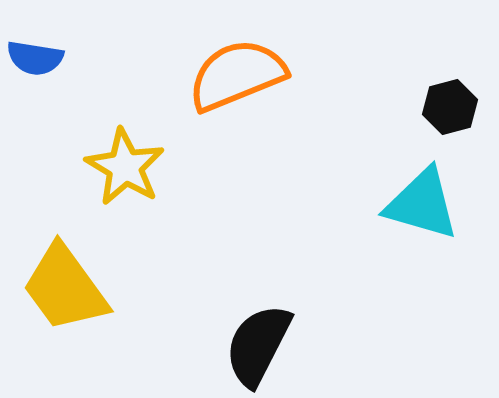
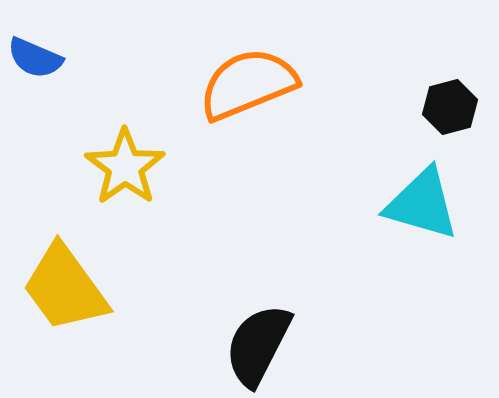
blue semicircle: rotated 14 degrees clockwise
orange semicircle: moved 11 px right, 9 px down
yellow star: rotated 6 degrees clockwise
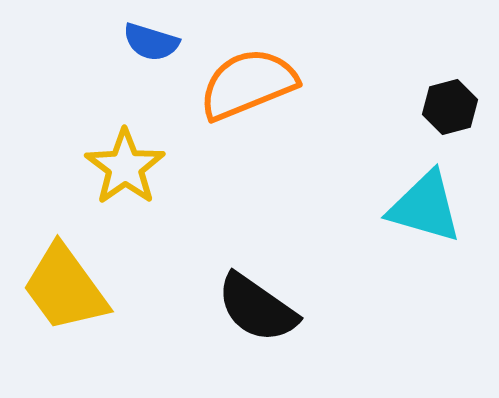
blue semicircle: moved 116 px right, 16 px up; rotated 6 degrees counterclockwise
cyan triangle: moved 3 px right, 3 px down
black semicircle: moved 1 px left, 37 px up; rotated 82 degrees counterclockwise
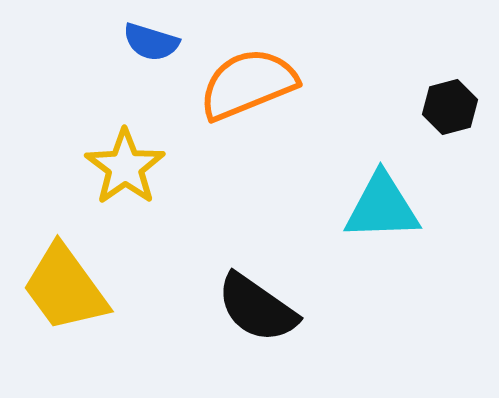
cyan triangle: moved 43 px left; rotated 18 degrees counterclockwise
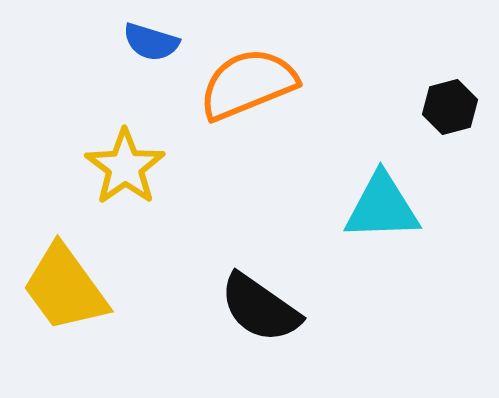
black semicircle: moved 3 px right
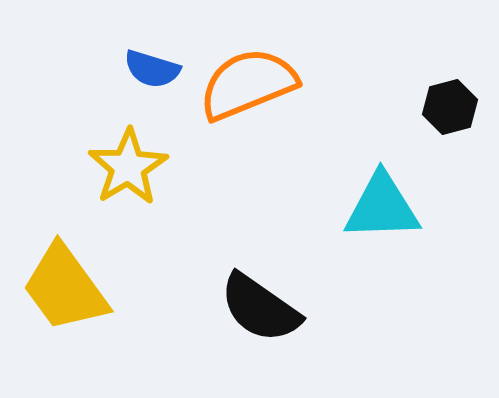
blue semicircle: moved 1 px right, 27 px down
yellow star: moved 3 px right; rotated 4 degrees clockwise
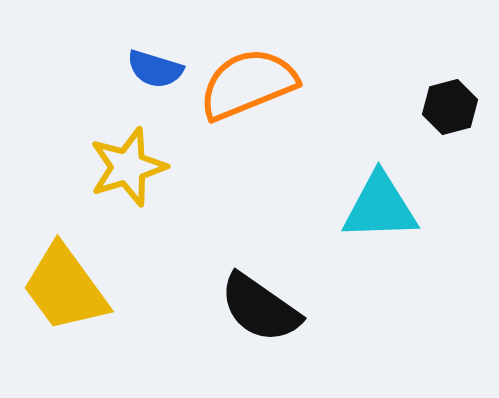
blue semicircle: moved 3 px right
yellow star: rotated 14 degrees clockwise
cyan triangle: moved 2 px left
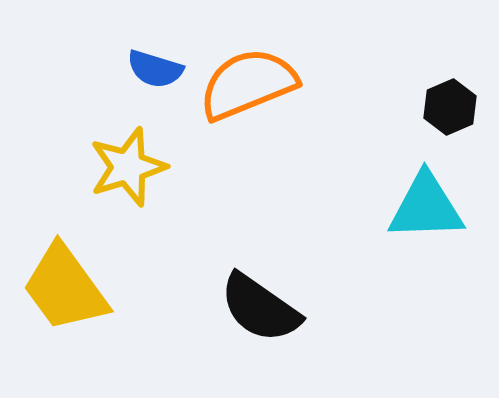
black hexagon: rotated 8 degrees counterclockwise
cyan triangle: moved 46 px right
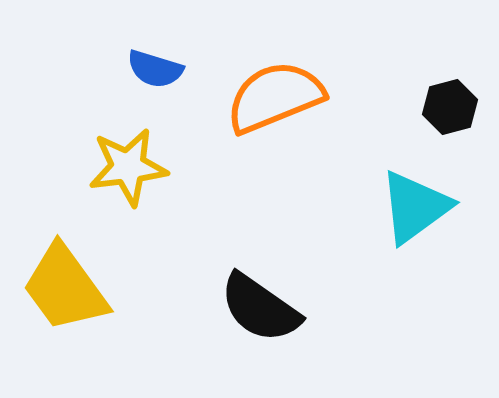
orange semicircle: moved 27 px right, 13 px down
black hexagon: rotated 8 degrees clockwise
yellow star: rotated 10 degrees clockwise
cyan triangle: moved 11 px left; rotated 34 degrees counterclockwise
